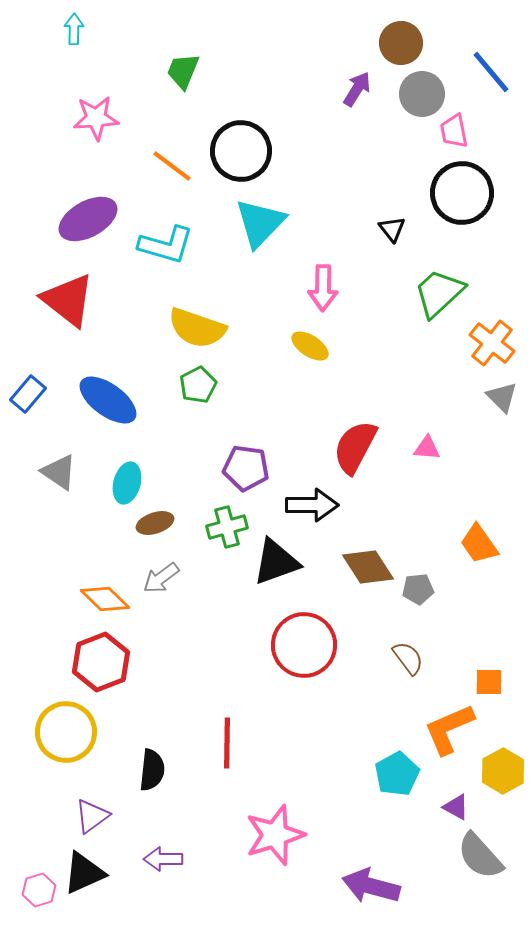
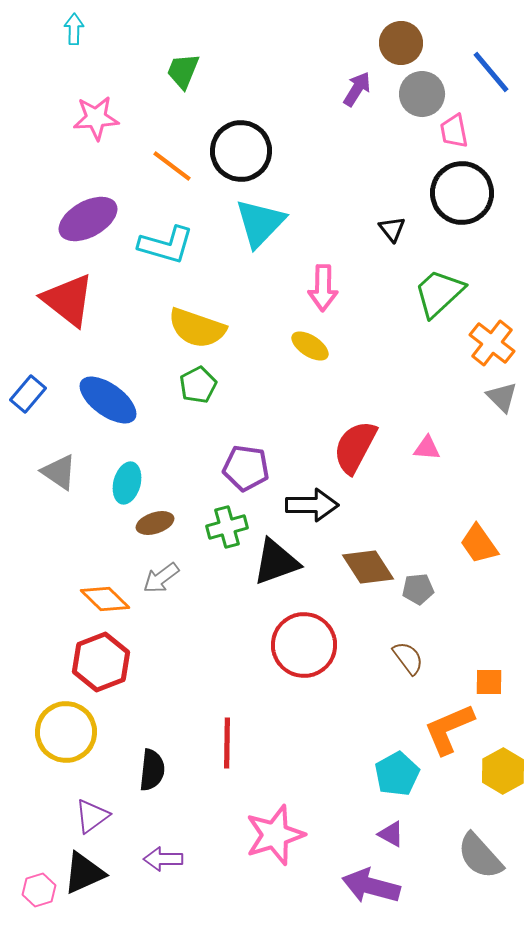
purple triangle at (456, 807): moved 65 px left, 27 px down
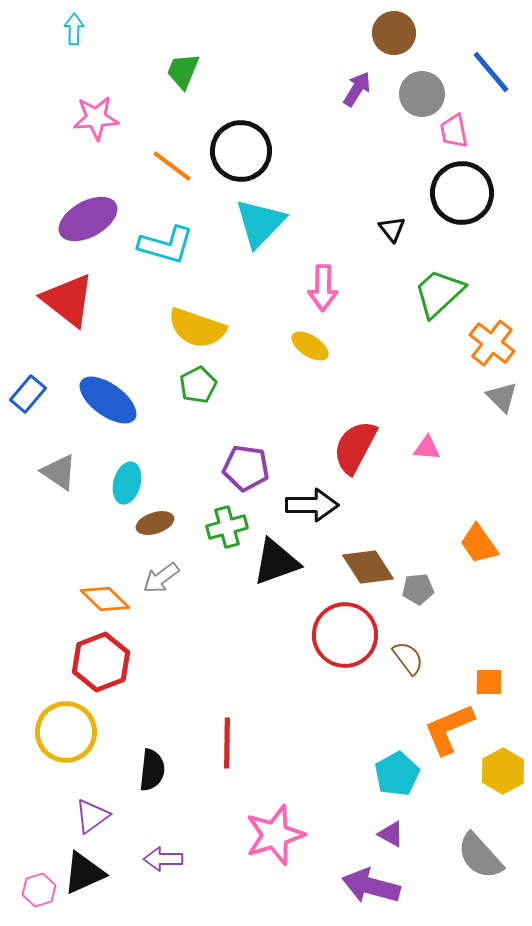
brown circle at (401, 43): moved 7 px left, 10 px up
red circle at (304, 645): moved 41 px right, 10 px up
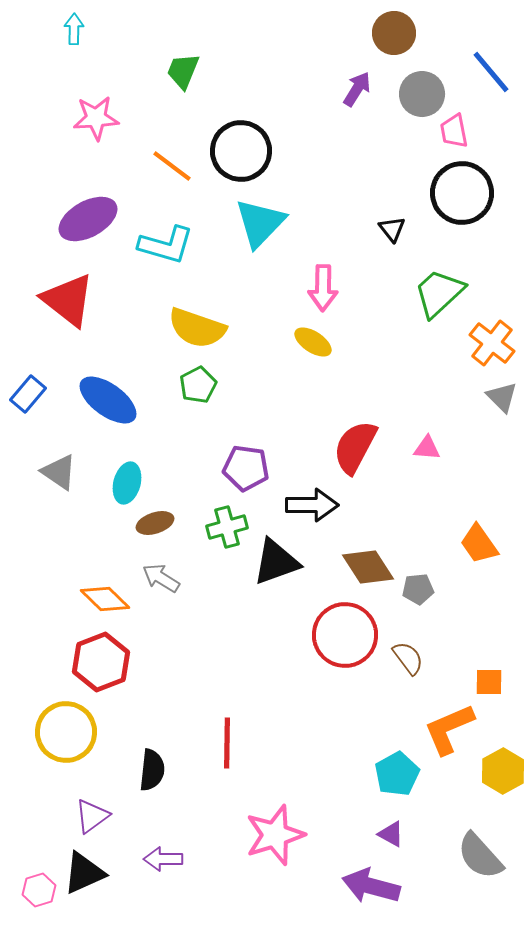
yellow ellipse at (310, 346): moved 3 px right, 4 px up
gray arrow at (161, 578): rotated 69 degrees clockwise
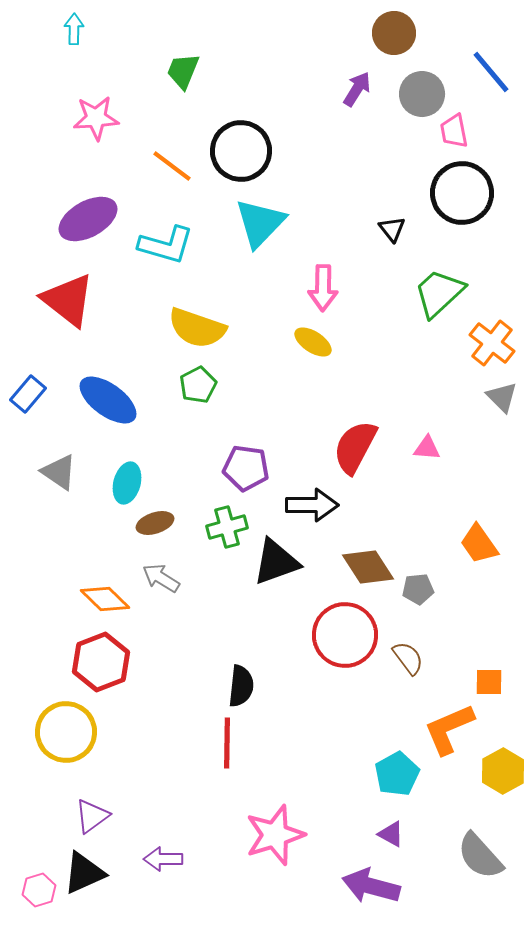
black semicircle at (152, 770): moved 89 px right, 84 px up
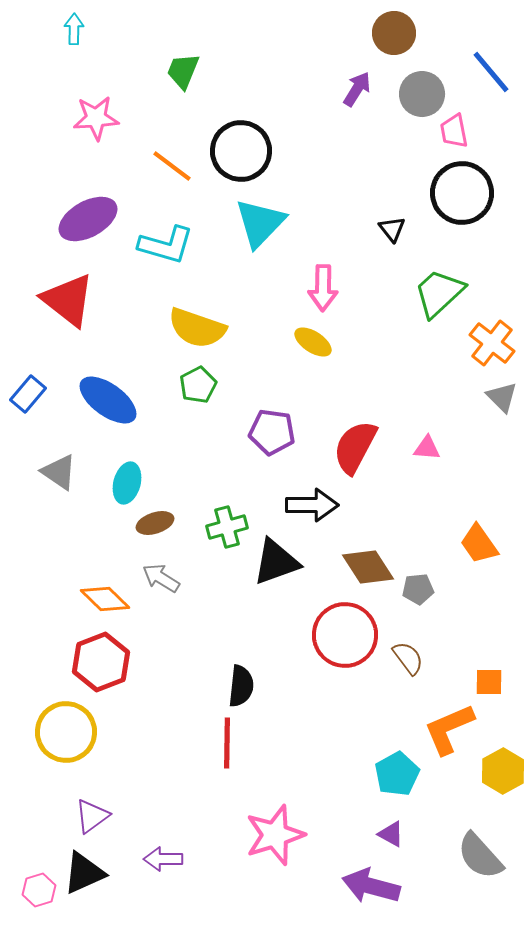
purple pentagon at (246, 468): moved 26 px right, 36 px up
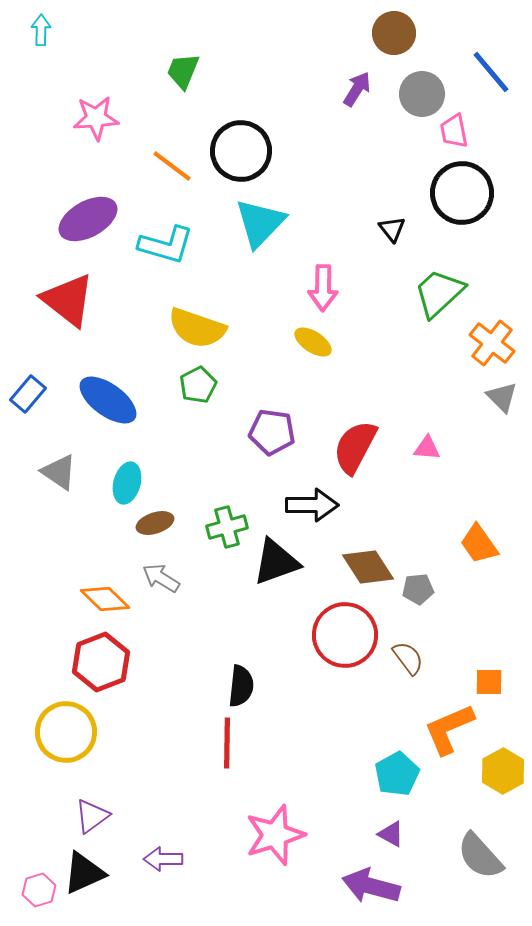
cyan arrow at (74, 29): moved 33 px left, 1 px down
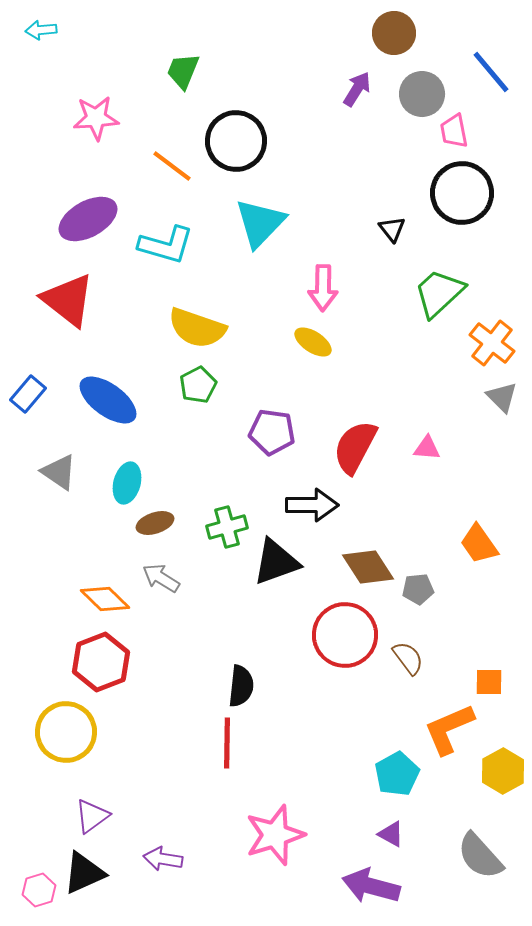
cyan arrow at (41, 30): rotated 96 degrees counterclockwise
black circle at (241, 151): moved 5 px left, 10 px up
purple arrow at (163, 859): rotated 9 degrees clockwise
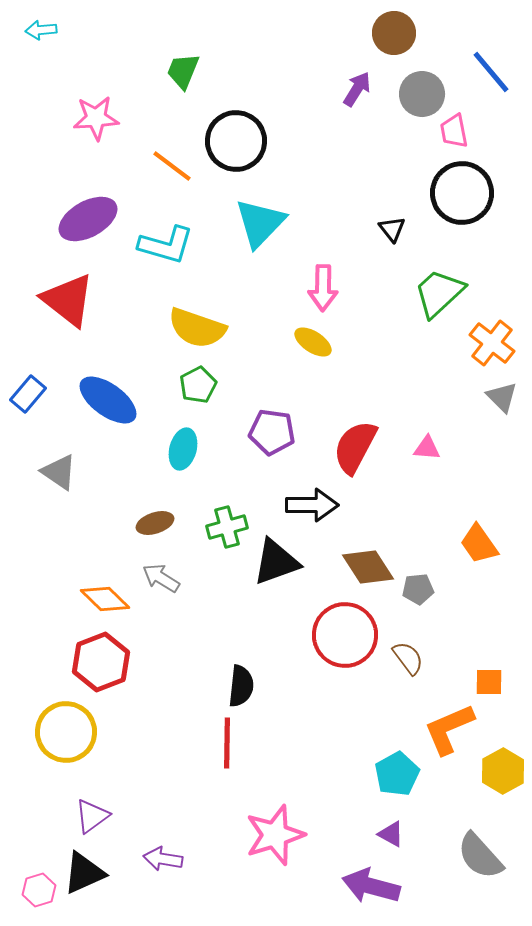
cyan ellipse at (127, 483): moved 56 px right, 34 px up
